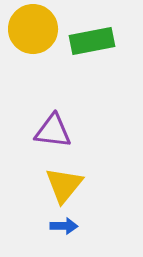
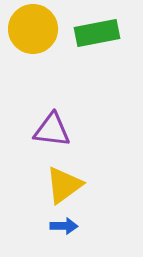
green rectangle: moved 5 px right, 8 px up
purple triangle: moved 1 px left, 1 px up
yellow triangle: rotated 15 degrees clockwise
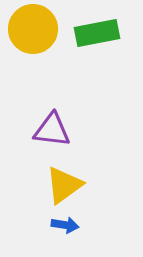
blue arrow: moved 1 px right, 1 px up; rotated 8 degrees clockwise
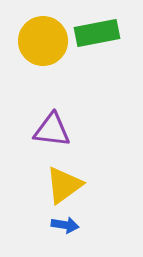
yellow circle: moved 10 px right, 12 px down
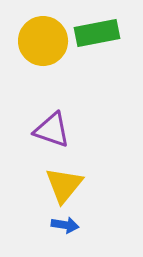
purple triangle: rotated 12 degrees clockwise
yellow triangle: rotated 15 degrees counterclockwise
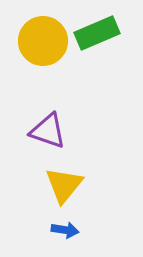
green rectangle: rotated 12 degrees counterclockwise
purple triangle: moved 4 px left, 1 px down
blue arrow: moved 5 px down
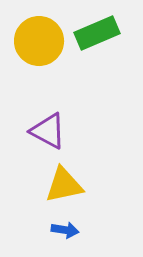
yellow circle: moved 4 px left
purple triangle: rotated 9 degrees clockwise
yellow triangle: rotated 39 degrees clockwise
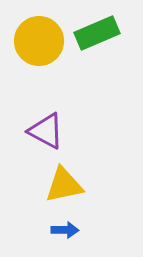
purple triangle: moved 2 px left
blue arrow: rotated 8 degrees counterclockwise
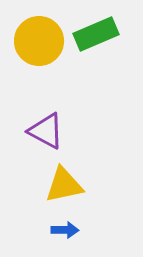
green rectangle: moved 1 px left, 1 px down
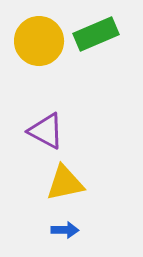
yellow triangle: moved 1 px right, 2 px up
